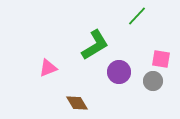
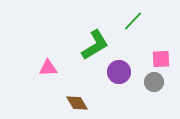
green line: moved 4 px left, 5 px down
pink square: rotated 12 degrees counterclockwise
pink triangle: rotated 18 degrees clockwise
gray circle: moved 1 px right, 1 px down
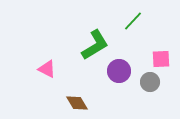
pink triangle: moved 1 px left, 1 px down; rotated 30 degrees clockwise
purple circle: moved 1 px up
gray circle: moved 4 px left
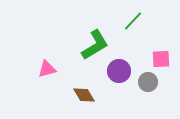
pink triangle: rotated 42 degrees counterclockwise
gray circle: moved 2 px left
brown diamond: moved 7 px right, 8 px up
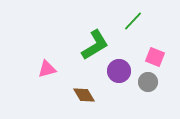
pink square: moved 6 px left, 2 px up; rotated 24 degrees clockwise
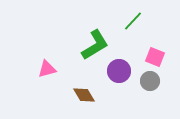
gray circle: moved 2 px right, 1 px up
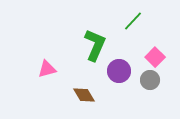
green L-shape: rotated 36 degrees counterclockwise
pink square: rotated 24 degrees clockwise
gray circle: moved 1 px up
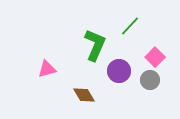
green line: moved 3 px left, 5 px down
